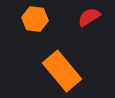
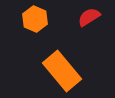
orange hexagon: rotated 15 degrees clockwise
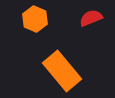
red semicircle: moved 2 px right, 1 px down; rotated 10 degrees clockwise
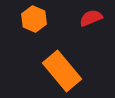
orange hexagon: moved 1 px left
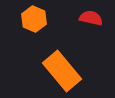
red semicircle: rotated 35 degrees clockwise
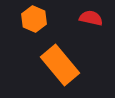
orange rectangle: moved 2 px left, 6 px up
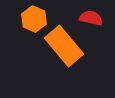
orange rectangle: moved 4 px right, 19 px up
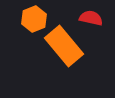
orange hexagon: rotated 15 degrees clockwise
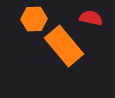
orange hexagon: rotated 20 degrees clockwise
